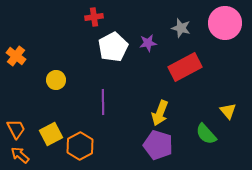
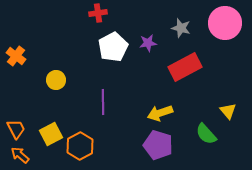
red cross: moved 4 px right, 4 px up
yellow arrow: rotated 50 degrees clockwise
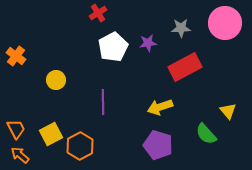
red cross: rotated 24 degrees counterclockwise
gray star: rotated 18 degrees counterclockwise
yellow arrow: moved 6 px up
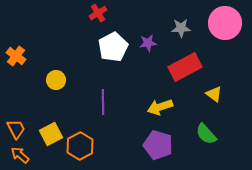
yellow triangle: moved 14 px left, 17 px up; rotated 12 degrees counterclockwise
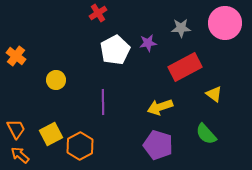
white pentagon: moved 2 px right, 3 px down
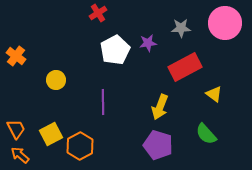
yellow arrow: rotated 50 degrees counterclockwise
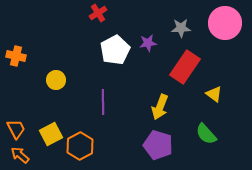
orange cross: rotated 24 degrees counterclockwise
red rectangle: rotated 28 degrees counterclockwise
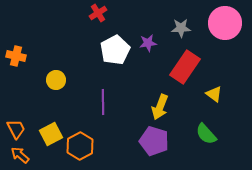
purple pentagon: moved 4 px left, 4 px up
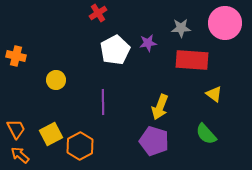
red rectangle: moved 7 px right, 7 px up; rotated 60 degrees clockwise
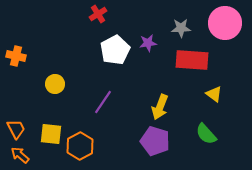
red cross: moved 1 px down
yellow circle: moved 1 px left, 4 px down
purple line: rotated 35 degrees clockwise
yellow square: rotated 35 degrees clockwise
purple pentagon: moved 1 px right
